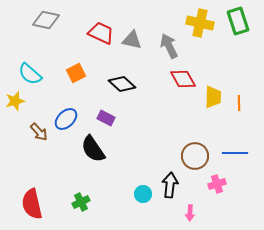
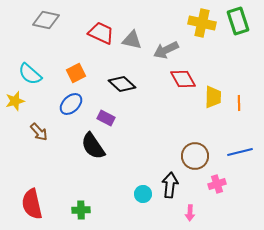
yellow cross: moved 2 px right
gray arrow: moved 3 px left, 4 px down; rotated 90 degrees counterclockwise
blue ellipse: moved 5 px right, 15 px up
black semicircle: moved 3 px up
blue line: moved 5 px right, 1 px up; rotated 15 degrees counterclockwise
green cross: moved 8 px down; rotated 24 degrees clockwise
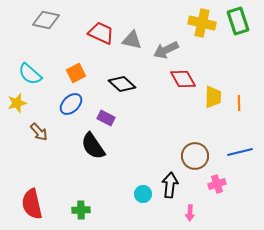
yellow star: moved 2 px right, 2 px down
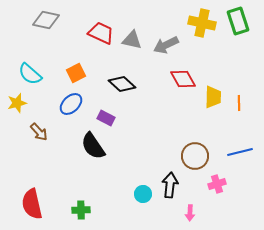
gray arrow: moved 5 px up
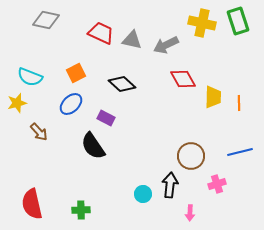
cyan semicircle: moved 3 px down; rotated 20 degrees counterclockwise
brown circle: moved 4 px left
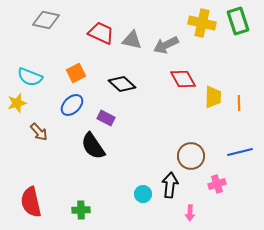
blue ellipse: moved 1 px right, 1 px down
red semicircle: moved 1 px left, 2 px up
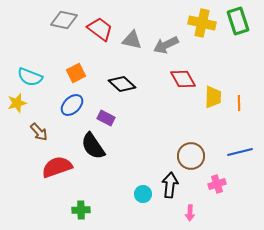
gray diamond: moved 18 px right
red trapezoid: moved 1 px left, 4 px up; rotated 12 degrees clockwise
red semicircle: moved 26 px right, 35 px up; rotated 84 degrees clockwise
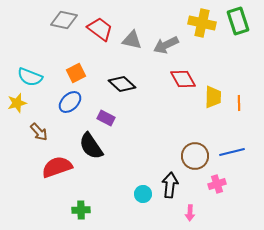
blue ellipse: moved 2 px left, 3 px up
black semicircle: moved 2 px left
blue line: moved 8 px left
brown circle: moved 4 px right
